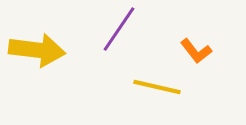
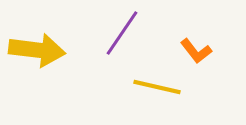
purple line: moved 3 px right, 4 px down
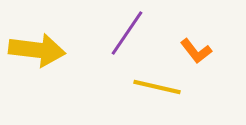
purple line: moved 5 px right
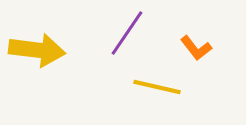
orange L-shape: moved 3 px up
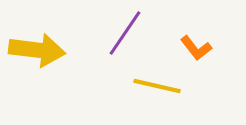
purple line: moved 2 px left
yellow line: moved 1 px up
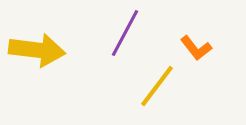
purple line: rotated 6 degrees counterclockwise
yellow line: rotated 66 degrees counterclockwise
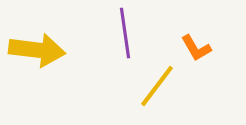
purple line: rotated 36 degrees counterclockwise
orange L-shape: rotated 8 degrees clockwise
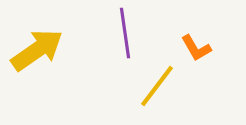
yellow arrow: rotated 42 degrees counterclockwise
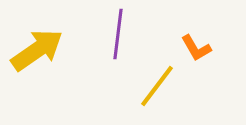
purple line: moved 7 px left, 1 px down; rotated 15 degrees clockwise
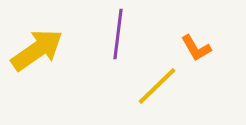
yellow line: rotated 9 degrees clockwise
